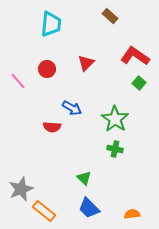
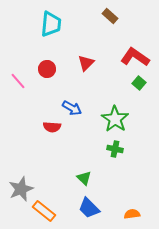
red L-shape: moved 1 px down
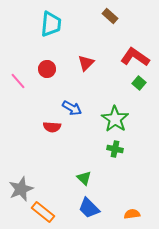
orange rectangle: moved 1 px left, 1 px down
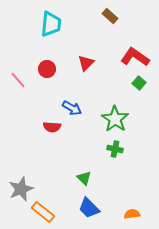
pink line: moved 1 px up
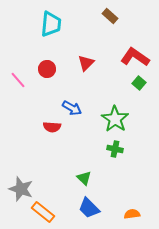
gray star: rotated 30 degrees counterclockwise
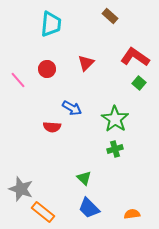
green cross: rotated 28 degrees counterclockwise
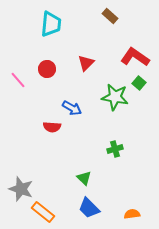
green star: moved 22 px up; rotated 24 degrees counterclockwise
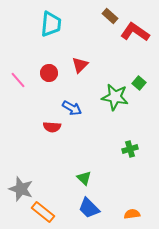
red L-shape: moved 25 px up
red triangle: moved 6 px left, 2 px down
red circle: moved 2 px right, 4 px down
green cross: moved 15 px right
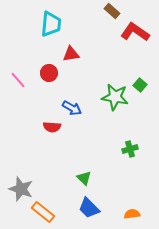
brown rectangle: moved 2 px right, 5 px up
red triangle: moved 9 px left, 11 px up; rotated 36 degrees clockwise
green square: moved 1 px right, 2 px down
